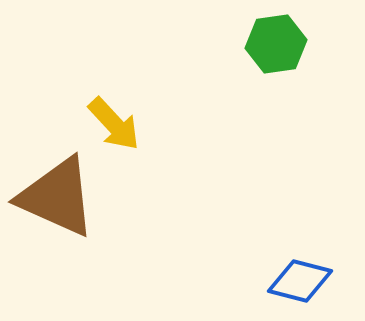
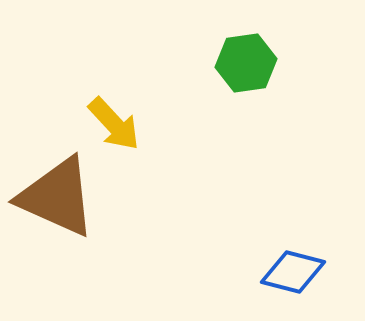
green hexagon: moved 30 px left, 19 px down
blue diamond: moved 7 px left, 9 px up
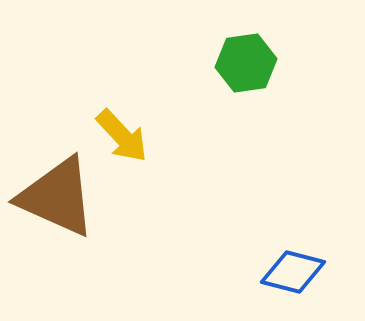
yellow arrow: moved 8 px right, 12 px down
